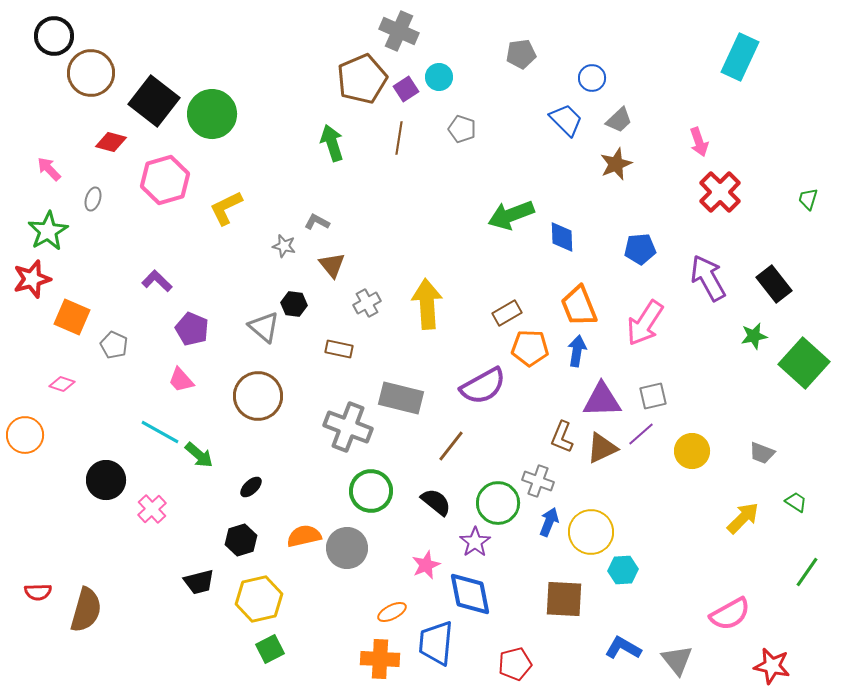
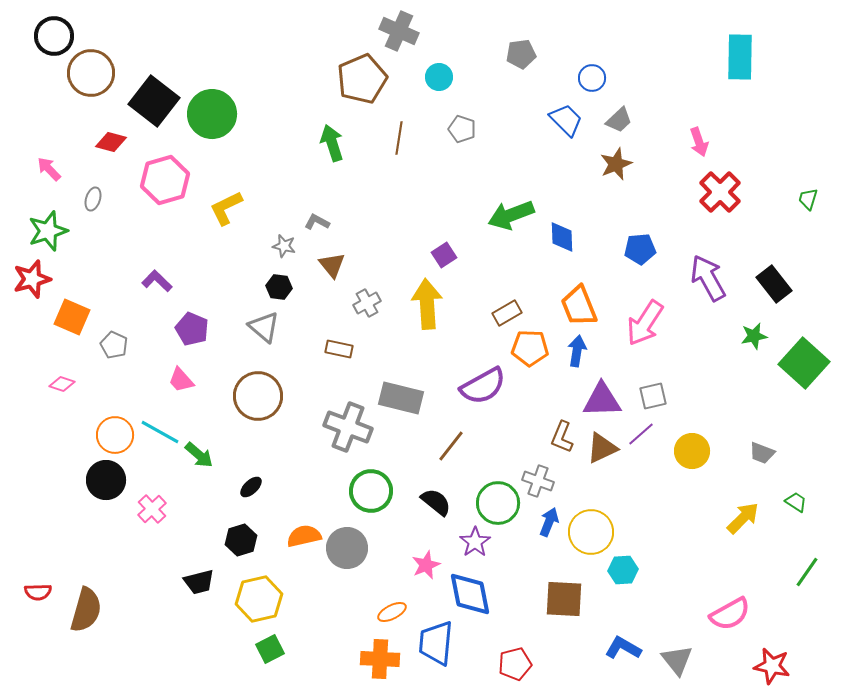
cyan rectangle at (740, 57): rotated 24 degrees counterclockwise
purple square at (406, 89): moved 38 px right, 166 px down
green star at (48, 231): rotated 12 degrees clockwise
black hexagon at (294, 304): moved 15 px left, 17 px up
orange circle at (25, 435): moved 90 px right
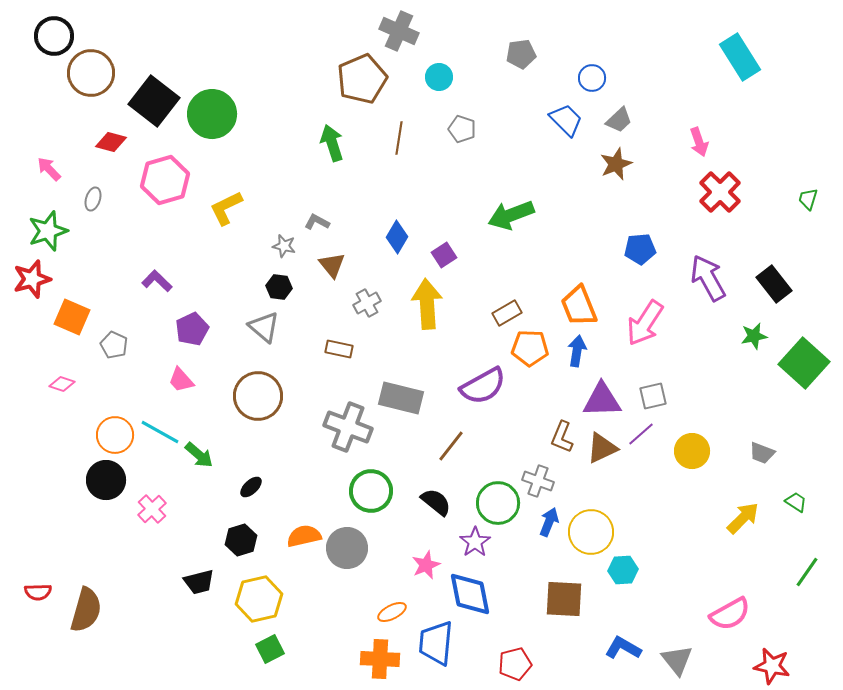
cyan rectangle at (740, 57): rotated 33 degrees counterclockwise
blue diamond at (562, 237): moved 165 px left; rotated 32 degrees clockwise
purple pentagon at (192, 329): rotated 24 degrees clockwise
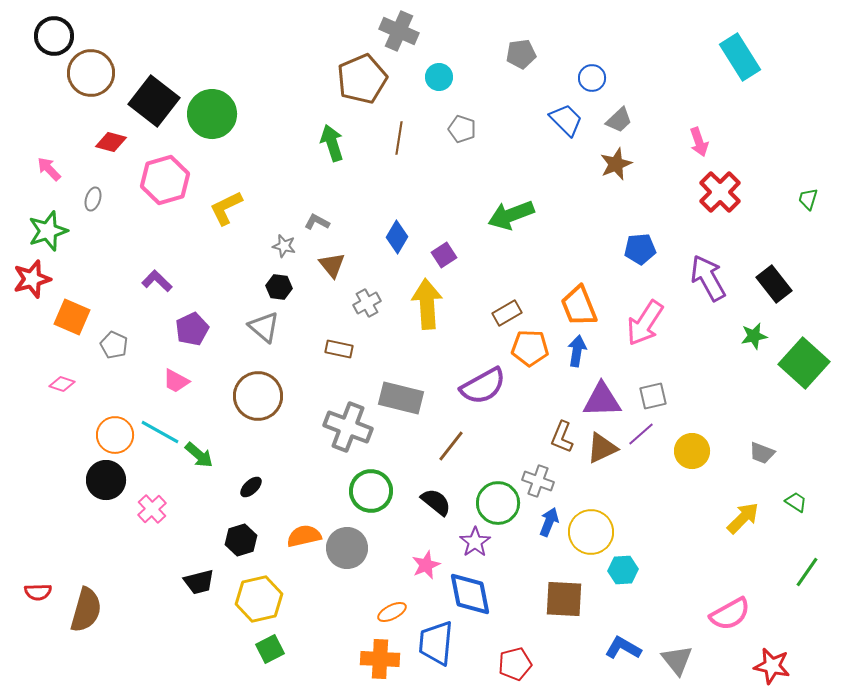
pink trapezoid at (181, 380): moved 5 px left, 1 px down; rotated 20 degrees counterclockwise
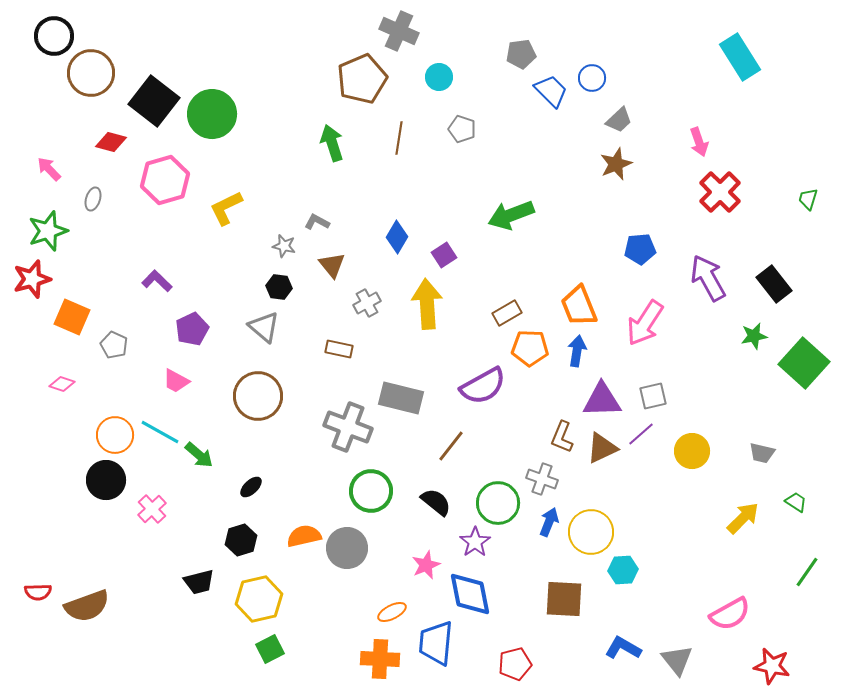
blue trapezoid at (566, 120): moved 15 px left, 29 px up
gray trapezoid at (762, 453): rotated 8 degrees counterclockwise
gray cross at (538, 481): moved 4 px right, 2 px up
brown semicircle at (86, 610): moved 1 px right, 4 px up; rotated 54 degrees clockwise
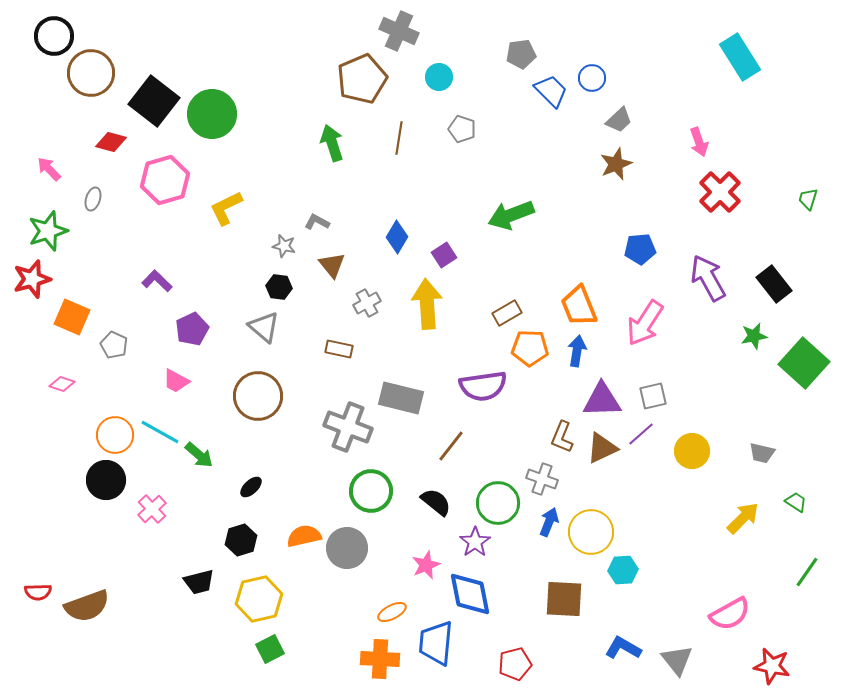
purple semicircle at (483, 386): rotated 21 degrees clockwise
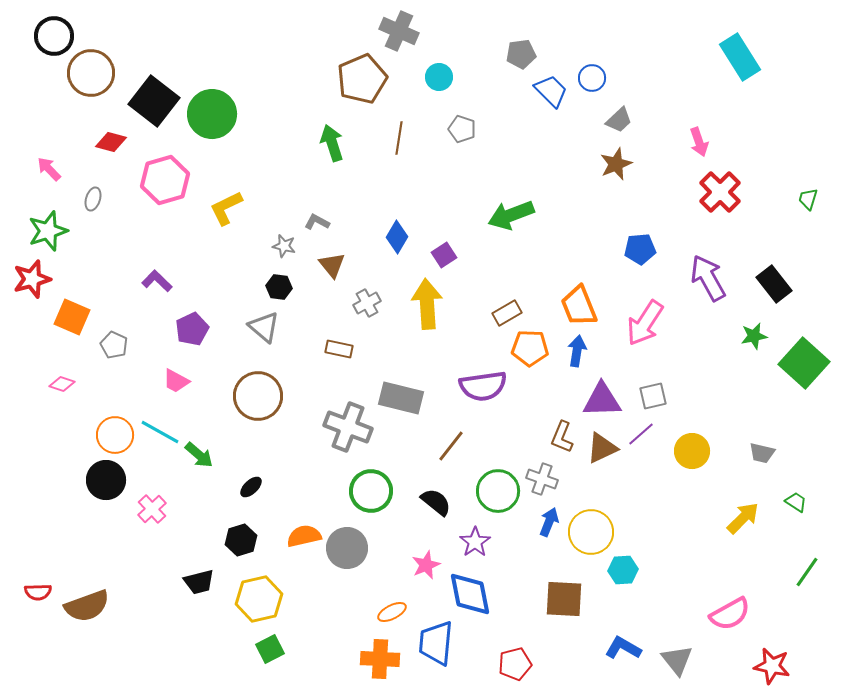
green circle at (498, 503): moved 12 px up
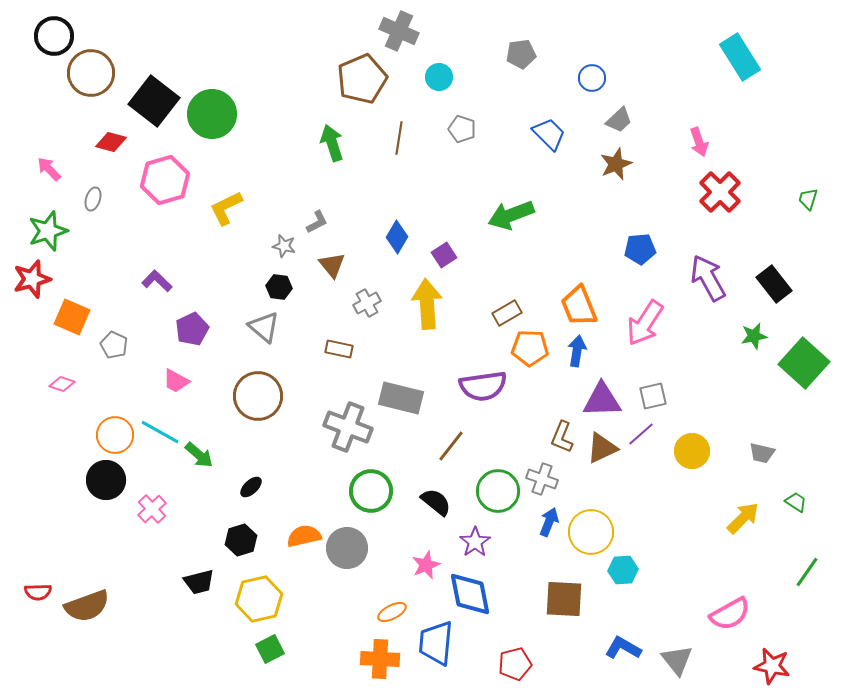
blue trapezoid at (551, 91): moved 2 px left, 43 px down
gray L-shape at (317, 222): rotated 125 degrees clockwise
